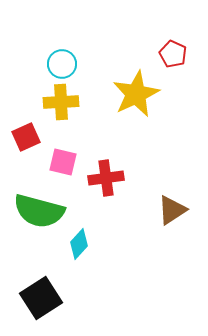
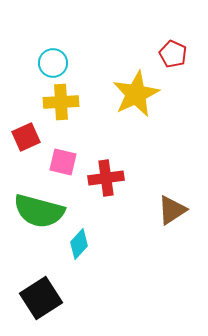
cyan circle: moved 9 px left, 1 px up
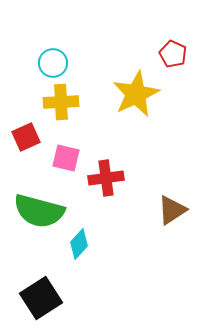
pink square: moved 3 px right, 4 px up
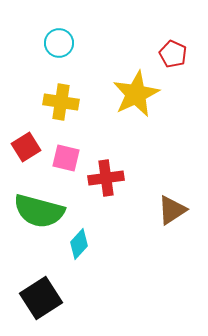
cyan circle: moved 6 px right, 20 px up
yellow cross: rotated 12 degrees clockwise
red square: moved 10 px down; rotated 8 degrees counterclockwise
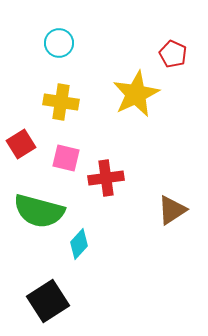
red square: moved 5 px left, 3 px up
black square: moved 7 px right, 3 px down
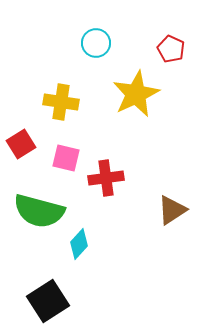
cyan circle: moved 37 px right
red pentagon: moved 2 px left, 5 px up
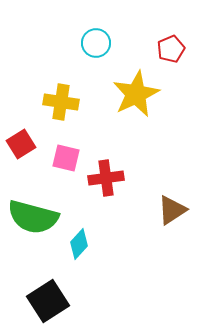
red pentagon: rotated 24 degrees clockwise
green semicircle: moved 6 px left, 6 px down
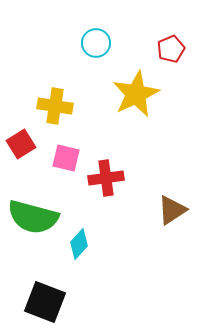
yellow cross: moved 6 px left, 4 px down
black square: moved 3 px left, 1 px down; rotated 36 degrees counterclockwise
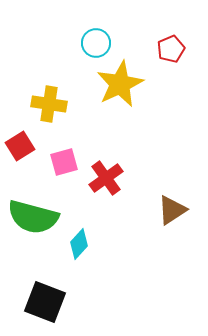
yellow star: moved 16 px left, 10 px up
yellow cross: moved 6 px left, 2 px up
red square: moved 1 px left, 2 px down
pink square: moved 2 px left, 4 px down; rotated 28 degrees counterclockwise
red cross: rotated 28 degrees counterclockwise
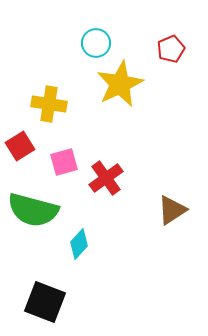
green semicircle: moved 7 px up
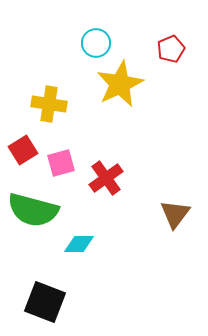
red square: moved 3 px right, 4 px down
pink square: moved 3 px left, 1 px down
brown triangle: moved 3 px right, 4 px down; rotated 20 degrees counterclockwise
cyan diamond: rotated 48 degrees clockwise
